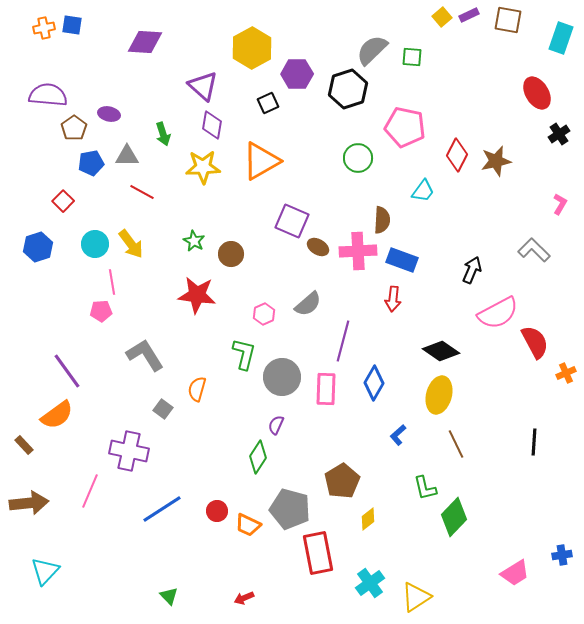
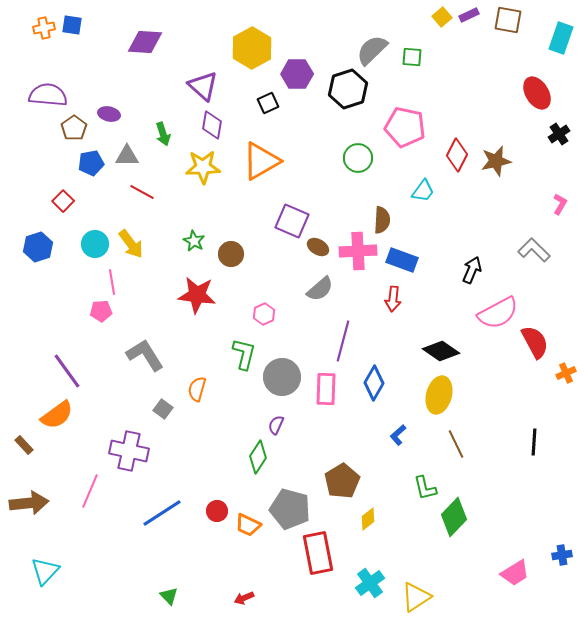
gray semicircle at (308, 304): moved 12 px right, 15 px up
blue line at (162, 509): moved 4 px down
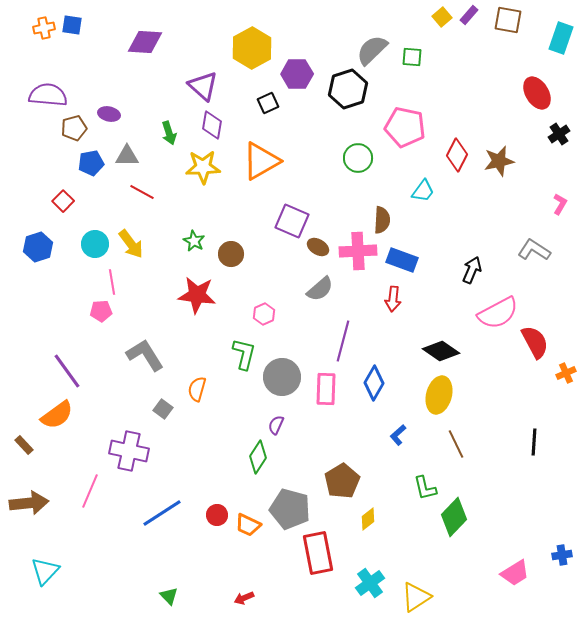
purple rectangle at (469, 15): rotated 24 degrees counterclockwise
brown pentagon at (74, 128): rotated 20 degrees clockwise
green arrow at (163, 134): moved 6 px right, 1 px up
brown star at (496, 161): moved 3 px right
gray L-shape at (534, 250): rotated 12 degrees counterclockwise
red circle at (217, 511): moved 4 px down
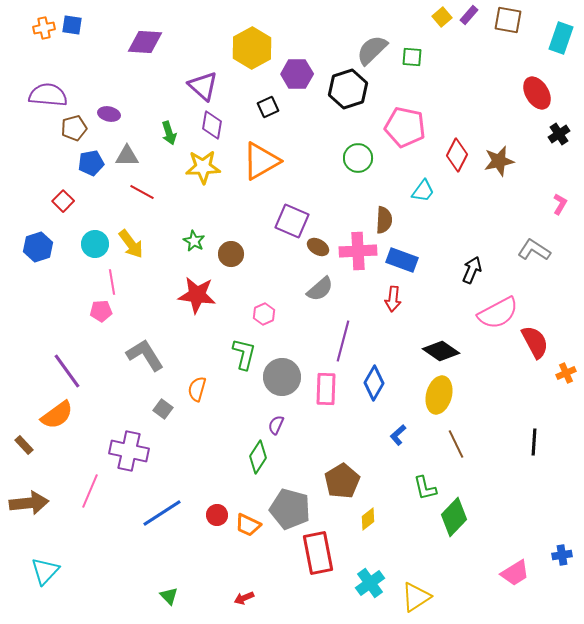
black square at (268, 103): moved 4 px down
brown semicircle at (382, 220): moved 2 px right
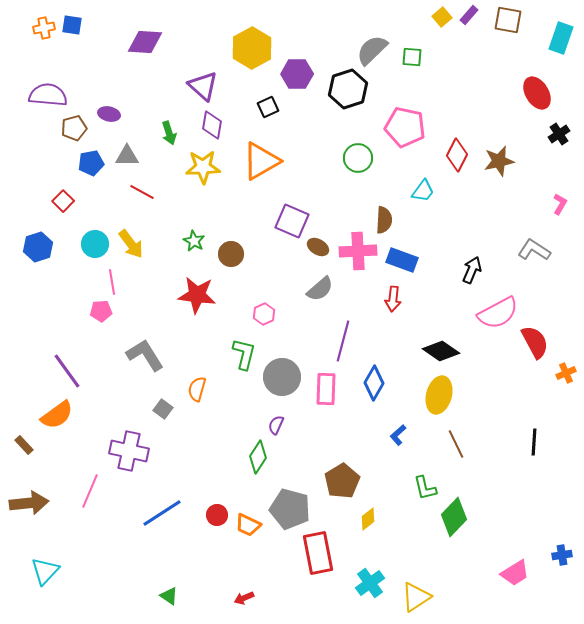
green triangle at (169, 596): rotated 12 degrees counterclockwise
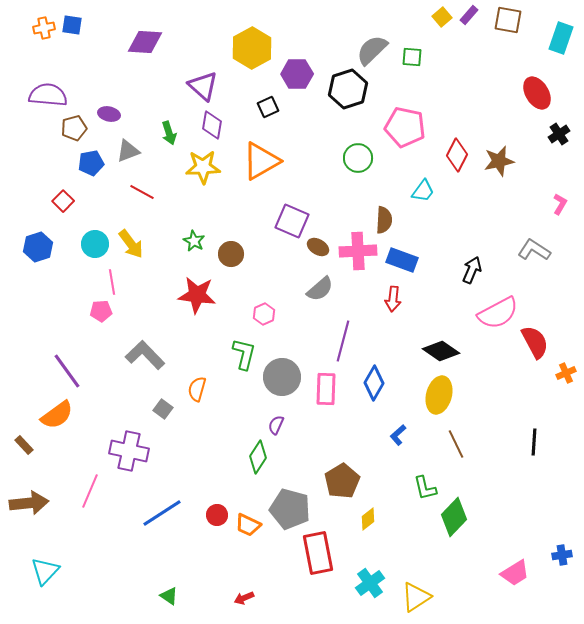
gray triangle at (127, 156): moved 1 px right, 5 px up; rotated 20 degrees counterclockwise
gray L-shape at (145, 355): rotated 12 degrees counterclockwise
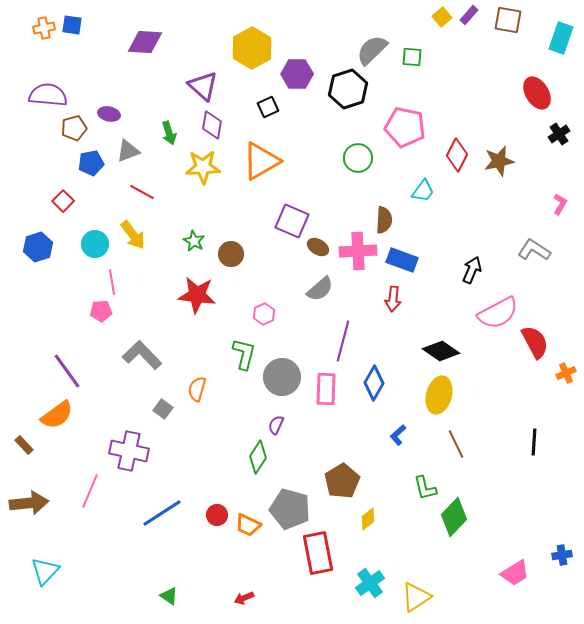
yellow arrow at (131, 244): moved 2 px right, 9 px up
gray L-shape at (145, 355): moved 3 px left
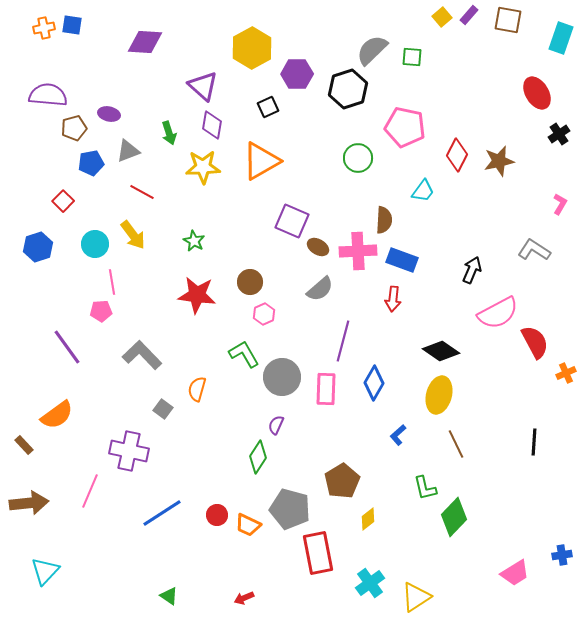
brown circle at (231, 254): moved 19 px right, 28 px down
green L-shape at (244, 354): rotated 44 degrees counterclockwise
purple line at (67, 371): moved 24 px up
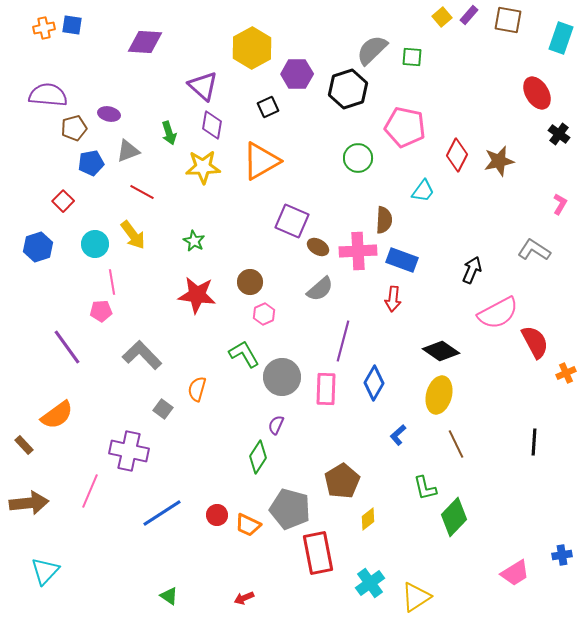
black cross at (559, 134): rotated 20 degrees counterclockwise
